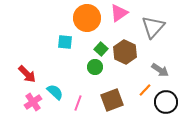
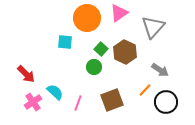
green circle: moved 1 px left
red arrow: moved 1 px left
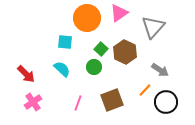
cyan semicircle: moved 7 px right, 23 px up
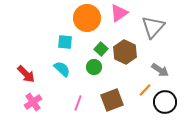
black circle: moved 1 px left
